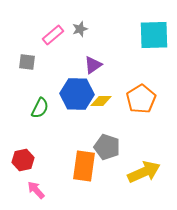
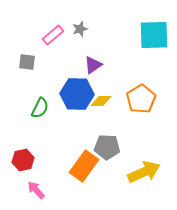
gray pentagon: rotated 15 degrees counterclockwise
orange rectangle: rotated 28 degrees clockwise
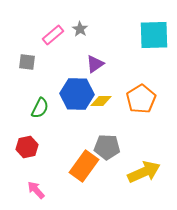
gray star: rotated 21 degrees counterclockwise
purple triangle: moved 2 px right, 1 px up
red hexagon: moved 4 px right, 13 px up
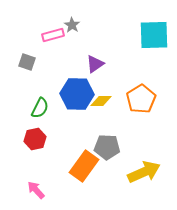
gray star: moved 8 px left, 4 px up
pink rectangle: rotated 25 degrees clockwise
gray square: rotated 12 degrees clockwise
red hexagon: moved 8 px right, 8 px up
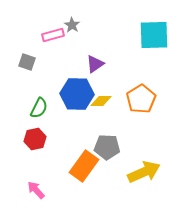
green semicircle: moved 1 px left
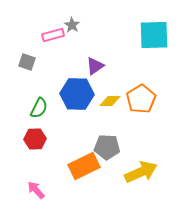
purple triangle: moved 2 px down
yellow diamond: moved 9 px right
red hexagon: rotated 10 degrees clockwise
orange rectangle: rotated 28 degrees clockwise
yellow arrow: moved 3 px left
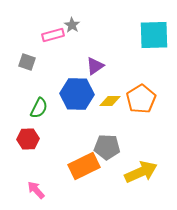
red hexagon: moved 7 px left
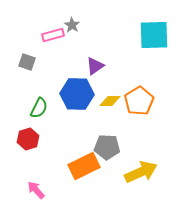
orange pentagon: moved 2 px left, 2 px down
red hexagon: rotated 15 degrees counterclockwise
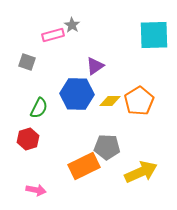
pink arrow: rotated 144 degrees clockwise
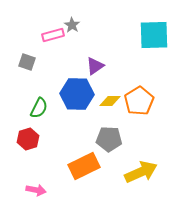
gray pentagon: moved 2 px right, 8 px up
